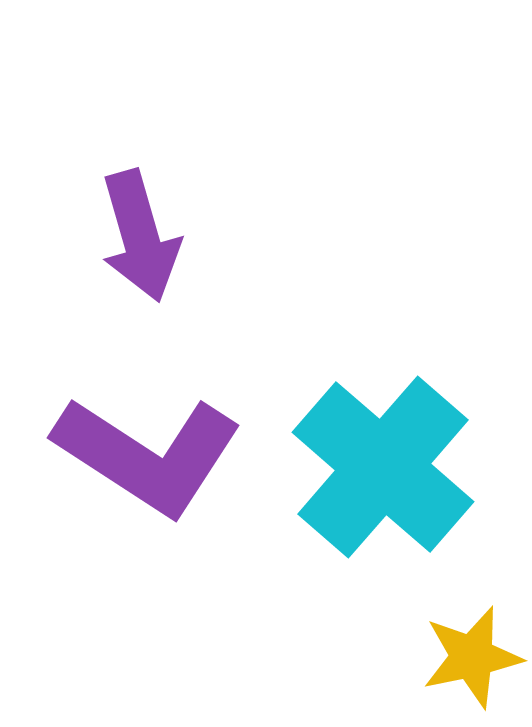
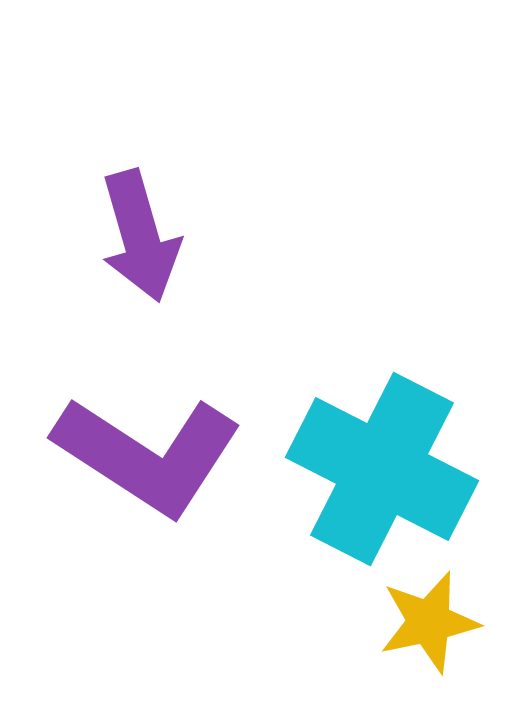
cyan cross: moved 1 px left, 2 px down; rotated 14 degrees counterclockwise
yellow star: moved 43 px left, 35 px up
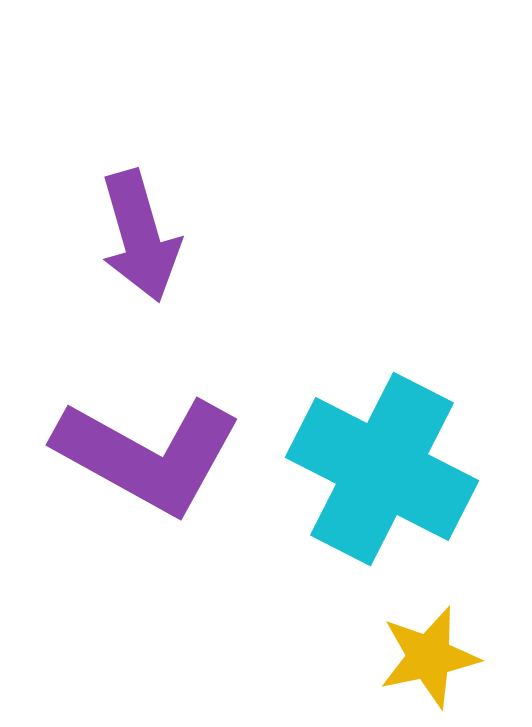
purple L-shape: rotated 4 degrees counterclockwise
yellow star: moved 35 px down
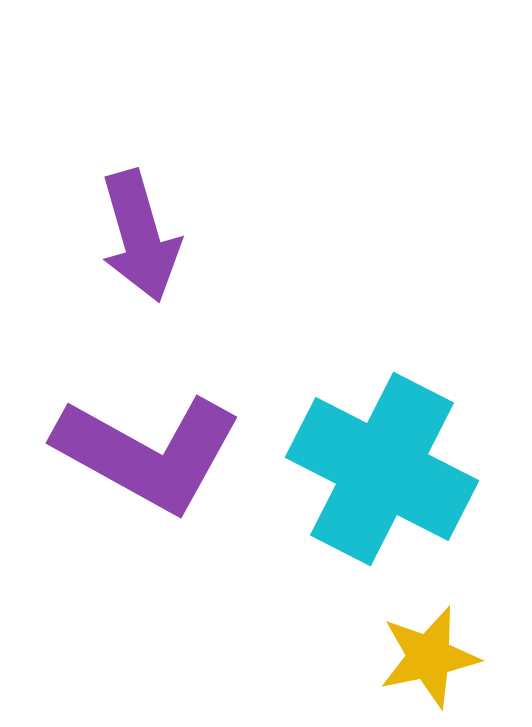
purple L-shape: moved 2 px up
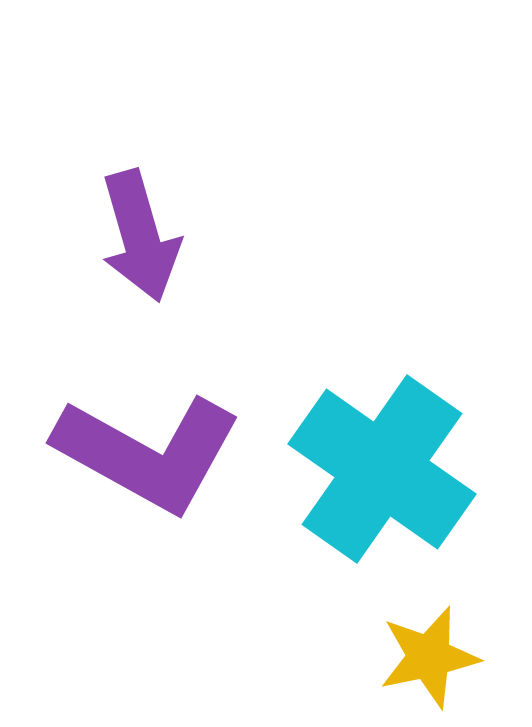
cyan cross: rotated 8 degrees clockwise
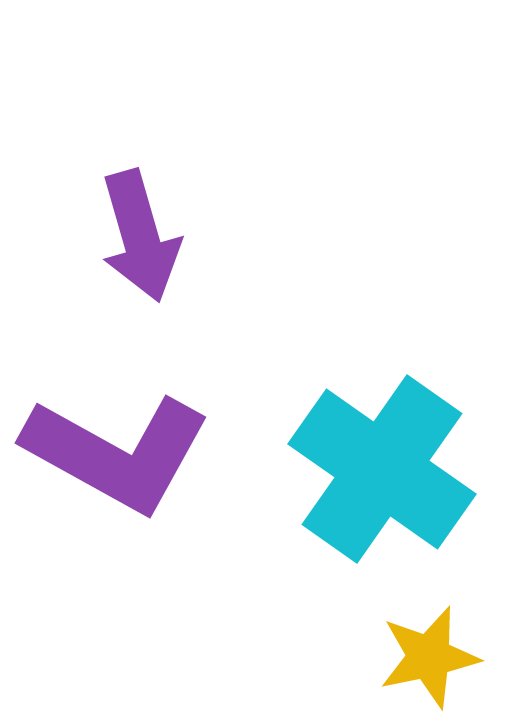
purple L-shape: moved 31 px left
